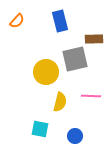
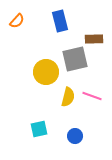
pink line: moved 1 px right; rotated 18 degrees clockwise
yellow semicircle: moved 8 px right, 5 px up
cyan square: moved 1 px left; rotated 24 degrees counterclockwise
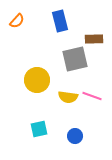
yellow circle: moved 9 px left, 8 px down
yellow semicircle: rotated 84 degrees clockwise
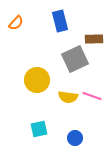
orange semicircle: moved 1 px left, 2 px down
gray square: rotated 12 degrees counterclockwise
blue circle: moved 2 px down
